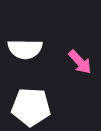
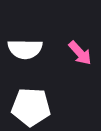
pink arrow: moved 9 px up
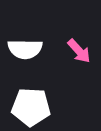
pink arrow: moved 1 px left, 2 px up
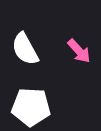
white semicircle: rotated 60 degrees clockwise
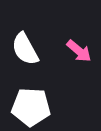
pink arrow: rotated 8 degrees counterclockwise
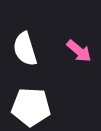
white semicircle: rotated 12 degrees clockwise
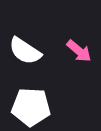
white semicircle: moved 2 px down; rotated 40 degrees counterclockwise
